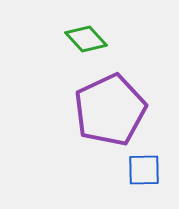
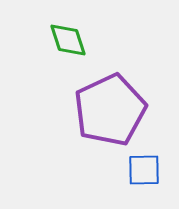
green diamond: moved 18 px left, 1 px down; rotated 24 degrees clockwise
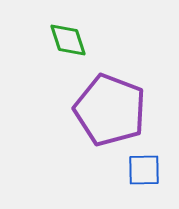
purple pentagon: rotated 26 degrees counterclockwise
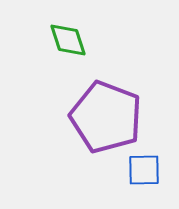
purple pentagon: moved 4 px left, 7 px down
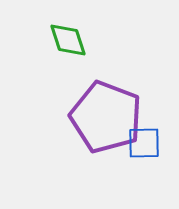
blue square: moved 27 px up
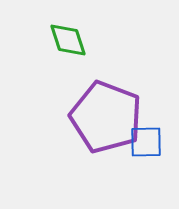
blue square: moved 2 px right, 1 px up
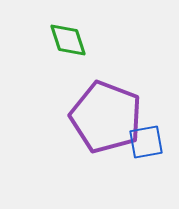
blue square: rotated 9 degrees counterclockwise
